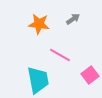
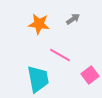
cyan trapezoid: moved 1 px up
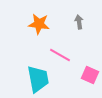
gray arrow: moved 6 px right, 3 px down; rotated 64 degrees counterclockwise
pink square: rotated 30 degrees counterclockwise
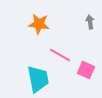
gray arrow: moved 11 px right
pink square: moved 4 px left, 5 px up
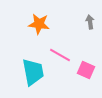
cyan trapezoid: moved 5 px left, 7 px up
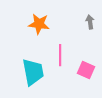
pink line: rotated 60 degrees clockwise
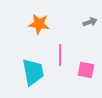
gray arrow: rotated 80 degrees clockwise
pink square: rotated 12 degrees counterclockwise
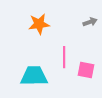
orange star: rotated 15 degrees counterclockwise
pink line: moved 4 px right, 2 px down
cyan trapezoid: moved 1 px right, 4 px down; rotated 80 degrees counterclockwise
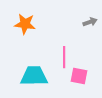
orange star: moved 14 px left; rotated 15 degrees clockwise
pink square: moved 7 px left, 6 px down
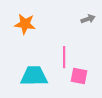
gray arrow: moved 2 px left, 3 px up
